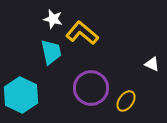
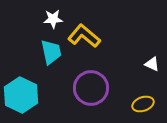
white star: rotated 18 degrees counterclockwise
yellow L-shape: moved 2 px right, 3 px down
yellow ellipse: moved 17 px right, 3 px down; rotated 35 degrees clockwise
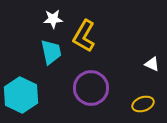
yellow L-shape: rotated 100 degrees counterclockwise
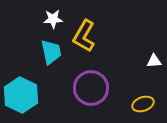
white triangle: moved 2 px right, 3 px up; rotated 28 degrees counterclockwise
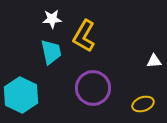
white star: moved 1 px left
purple circle: moved 2 px right
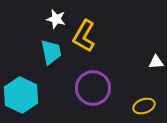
white star: moved 4 px right; rotated 18 degrees clockwise
white triangle: moved 2 px right, 1 px down
yellow ellipse: moved 1 px right, 2 px down
